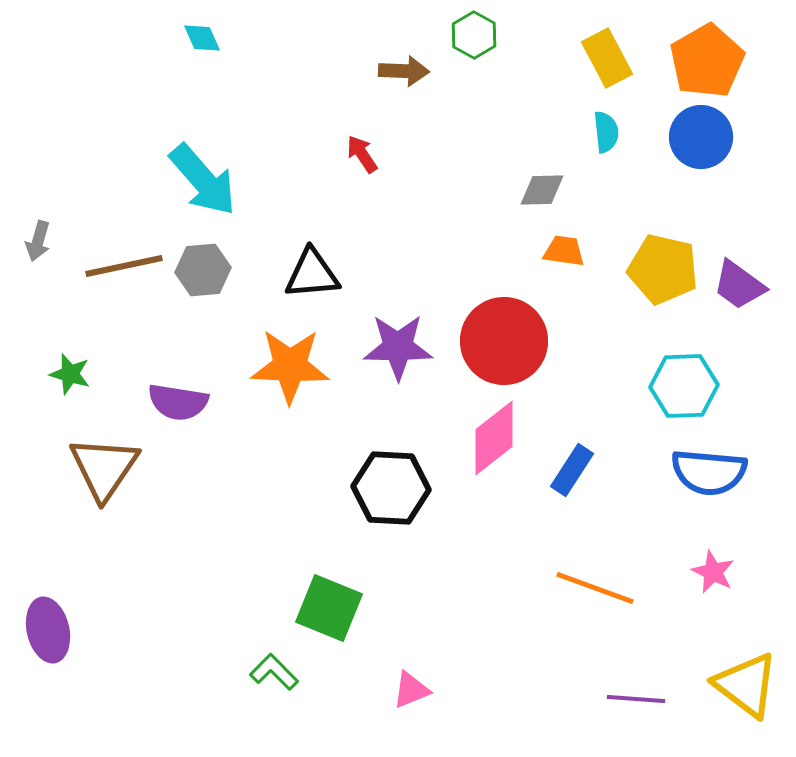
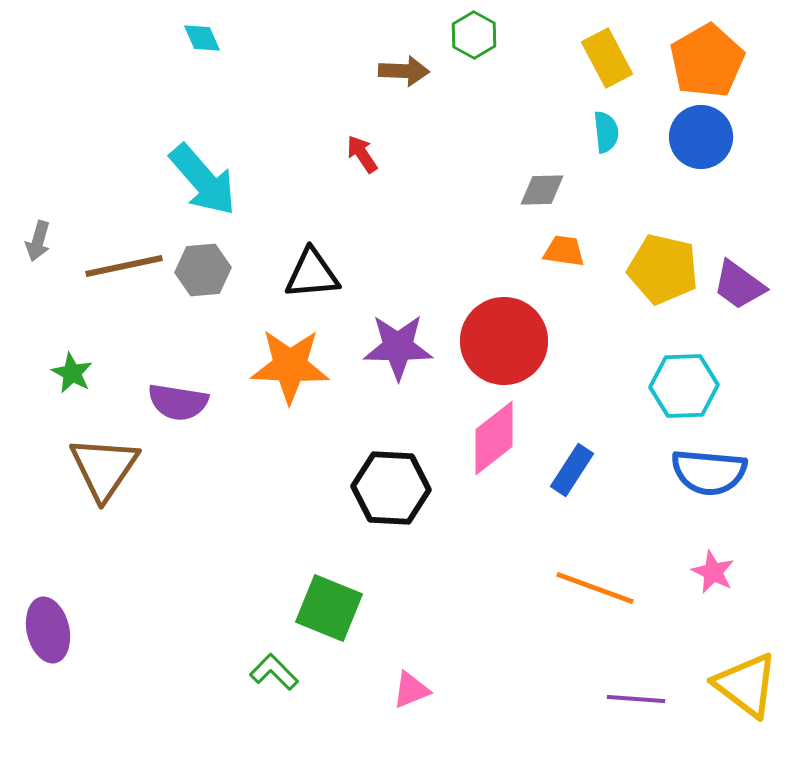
green star: moved 2 px right, 1 px up; rotated 12 degrees clockwise
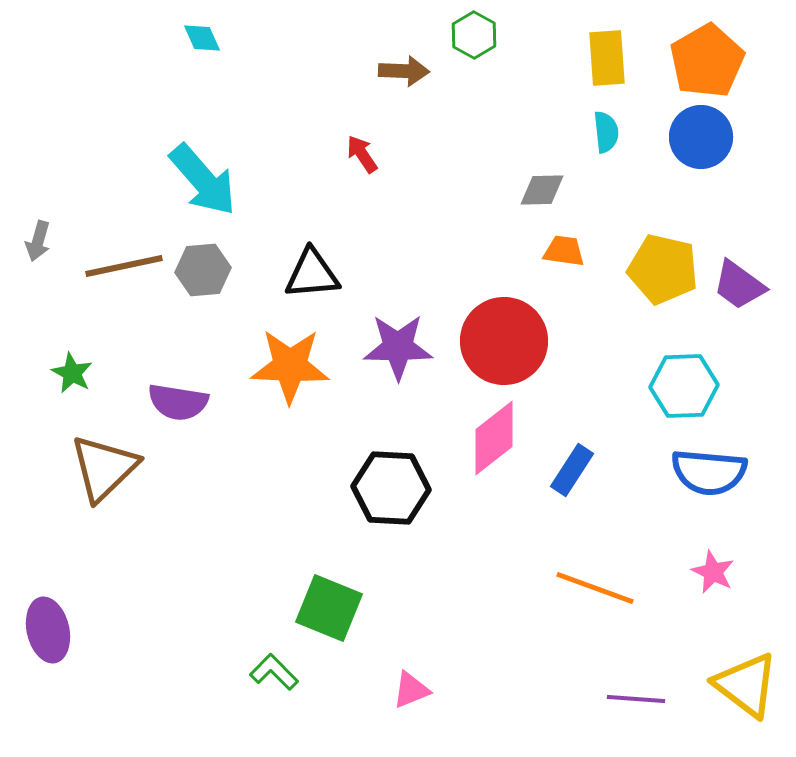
yellow rectangle: rotated 24 degrees clockwise
brown triangle: rotated 12 degrees clockwise
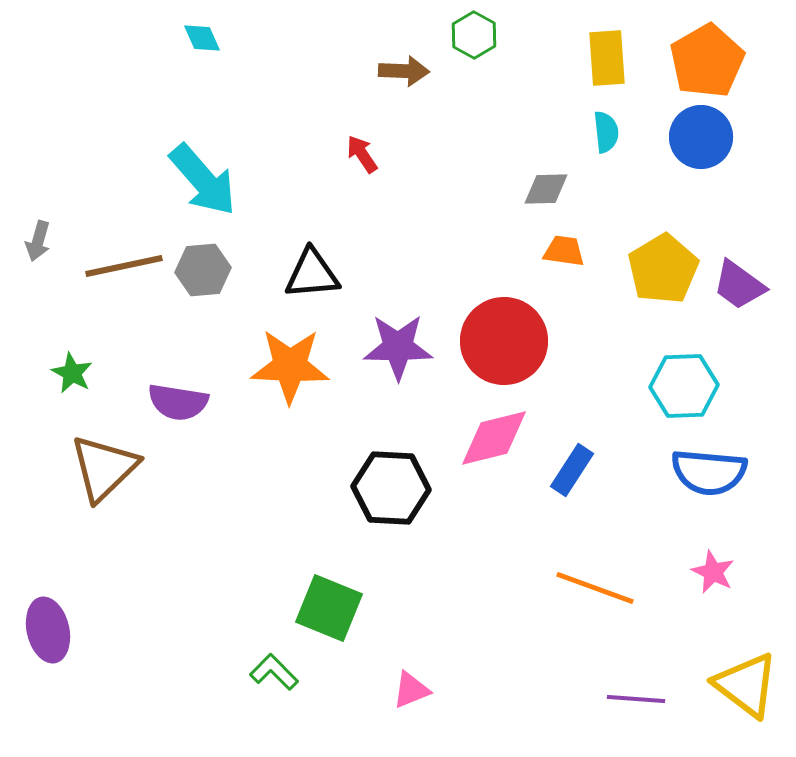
gray diamond: moved 4 px right, 1 px up
yellow pentagon: rotated 28 degrees clockwise
pink diamond: rotated 24 degrees clockwise
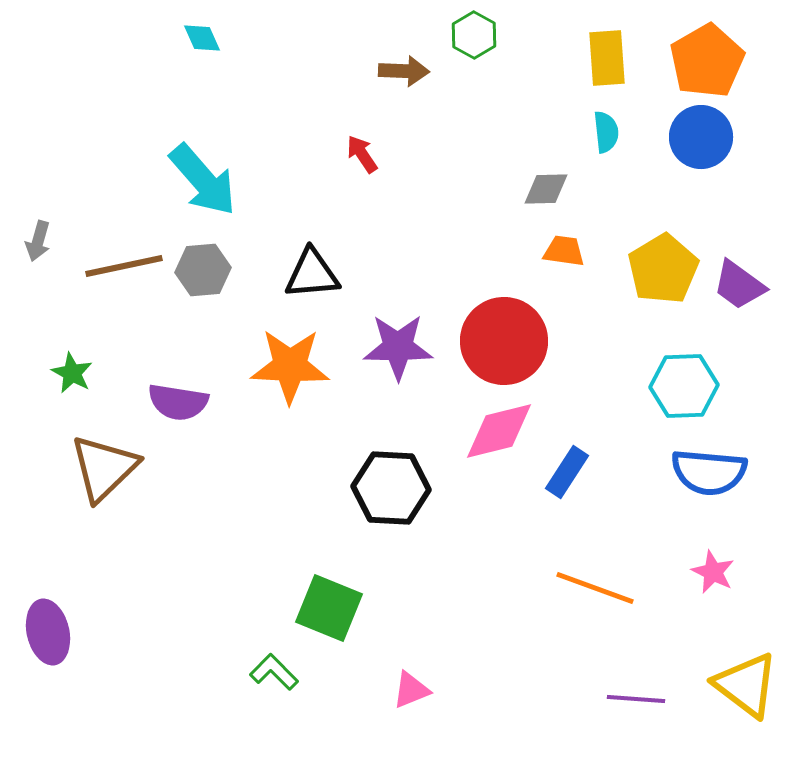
pink diamond: moved 5 px right, 7 px up
blue rectangle: moved 5 px left, 2 px down
purple ellipse: moved 2 px down
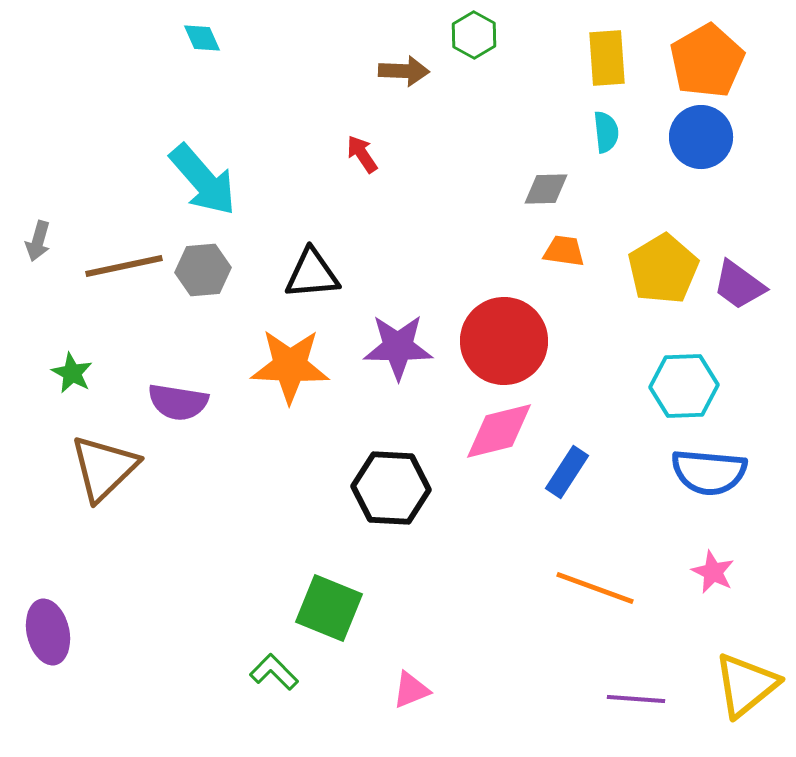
yellow triangle: rotated 44 degrees clockwise
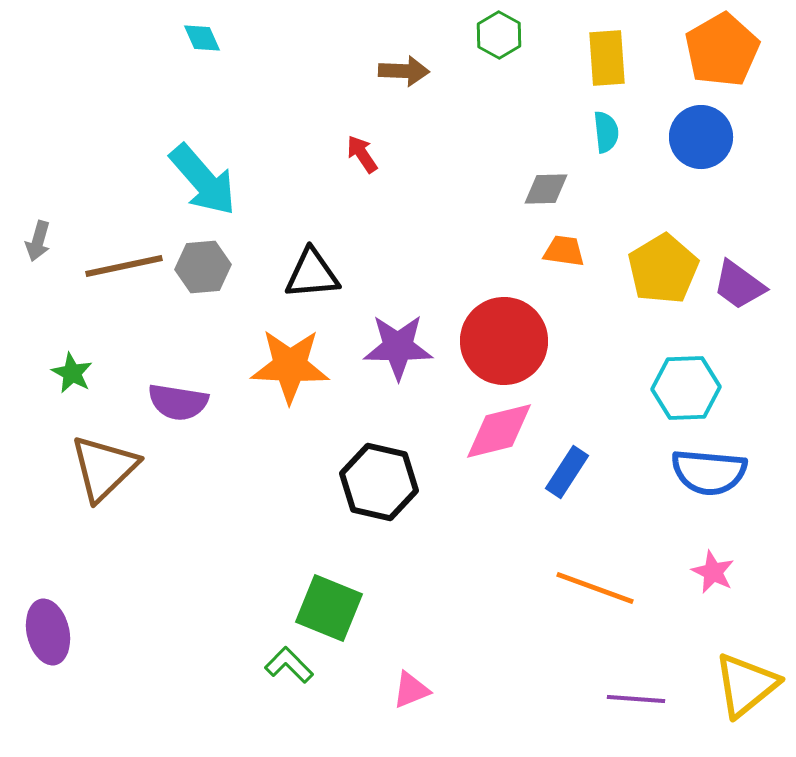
green hexagon: moved 25 px right
orange pentagon: moved 15 px right, 11 px up
gray hexagon: moved 3 px up
cyan hexagon: moved 2 px right, 2 px down
black hexagon: moved 12 px left, 6 px up; rotated 10 degrees clockwise
green L-shape: moved 15 px right, 7 px up
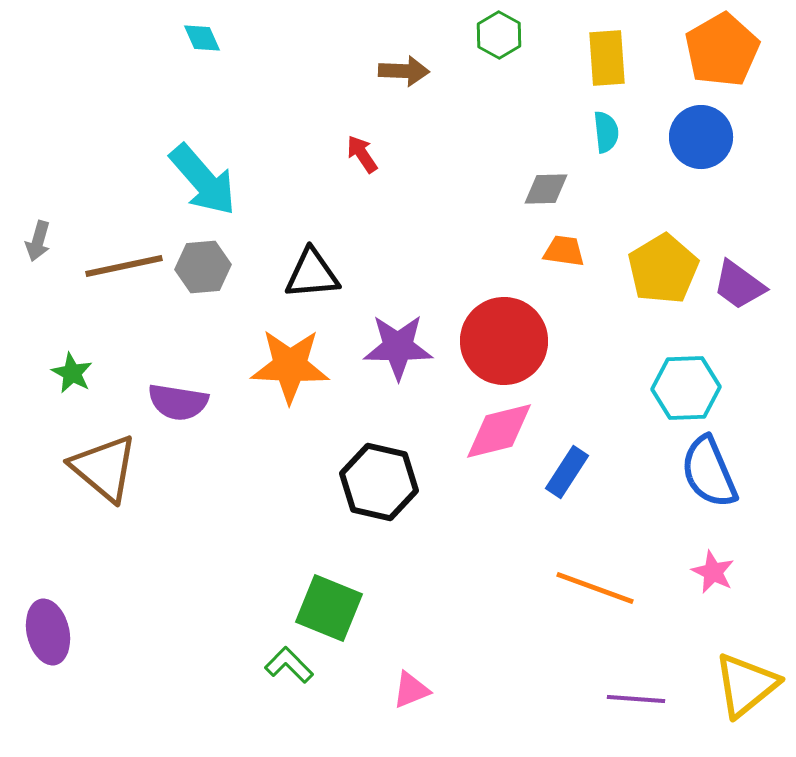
brown triangle: rotated 36 degrees counterclockwise
blue semicircle: rotated 62 degrees clockwise
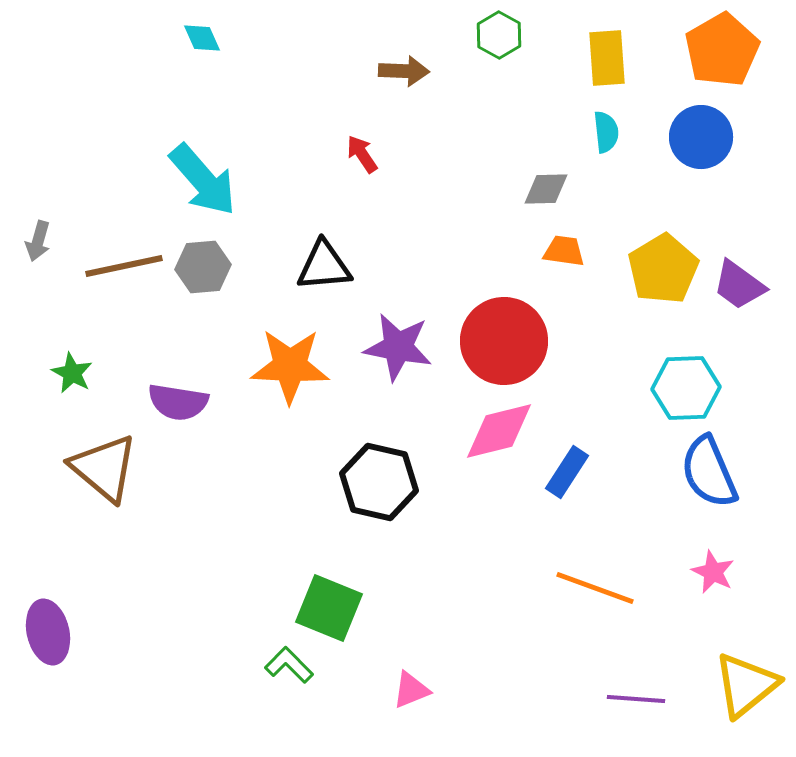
black triangle: moved 12 px right, 8 px up
purple star: rotated 10 degrees clockwise
